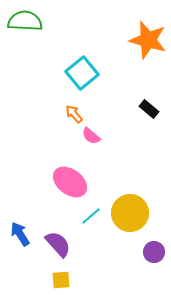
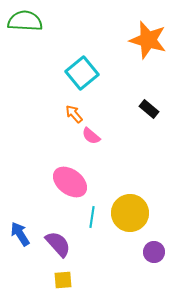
cyan line: moved 1 px right, 1 px down; rotated 40 degrees counterclockwise
yellow square: moved 2 px right
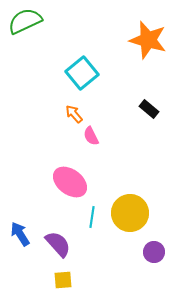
green semicircle: rotated 28 degrees counterclockwise
pink semicircle: rotated 24 degrees clockwise
